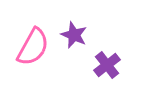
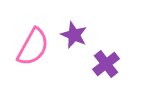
purple cross: moved 1 px left, 1 px up
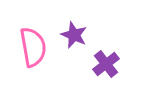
pink semicircle: rotated 39 degrees counterclockwise
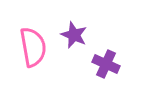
purple cross: rotated 28 degrees counterclockwise
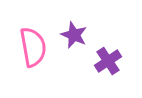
purple cross: moved 2 px right, 3 px up; rotated 32 degrees clockwise
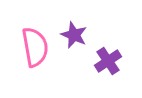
pink semicircle: moved 2 px right
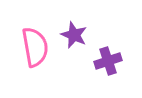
purple cross: rotated 16 degrees clockwise
